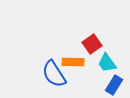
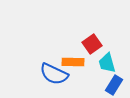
cyan trapezoid: rotated 20 degrees clockwise
blue semicircle: rotated 32 degrees counterclockwise
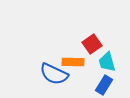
cyan trapezoid: moved 1 px up
blue rectangle: moved 10 px left
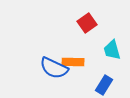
red square: moved 5 px left, 21 px up
cyan trapezoid: moved 5 px right, 12 px up
blue semicircle: moved 6 px up
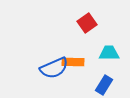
cyan trapezoid: moved 3 px left, 3 px down; rotated 105 degrees clockwise
blue semicircle: rotated 48 degrees counterclockwise
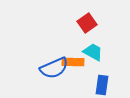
cyan trapezoid: moved 16 px left, 1 px up; rotated 30 degrees clockwise
blue rectangle: moved 2 px left; rotated 24 degrees counterclockwise
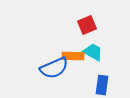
red square: moved 2 px down; rotated 12 degrees clockwise
orange rectangle: moved 6 px up
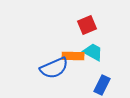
blue rectangle: rotated 18 degrees clockwise
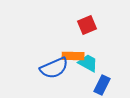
cyan trapezoid: moved 5 px left, 11 px down
